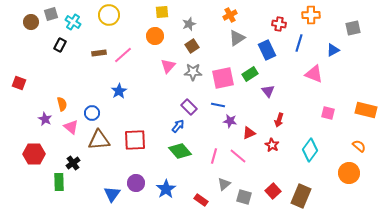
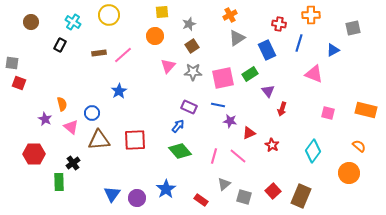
gray square at (51, 14): moved 39 px left, 49 px down; rotated 24 degrees clockwise
purple rectangle at (189, 107): rotated 21 degrees counterclockwise
red arrow at (279, 120): moved 3 px right, 11 px up
cyan diamond at (310, 150): moved 3 px right, 1 px down
purple circle at (136, 183): moved 1 px right, 15 px down
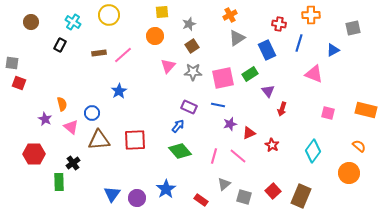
purple star at (230, 121): moved 3 px down; rotated 24 degrees counterclockwise
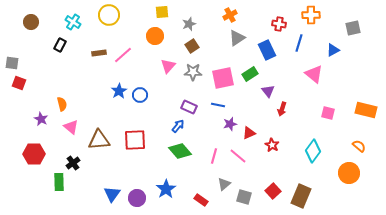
pink triangle at (314, 74): rotated 18 degrees clockwise
blue circle at (92, 113): moved 48 px right, 18 px up
purple star at (45, 119): moved 4 px left
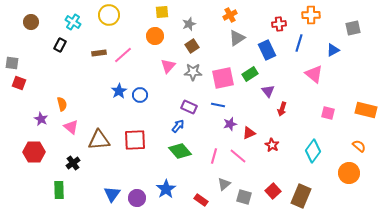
red cross at (279, 24): rotated 16 degrees counterclockwise
red hexagon at (34, 154): moved 2 px up
green rectangle at (59, 182): moved 8 px down
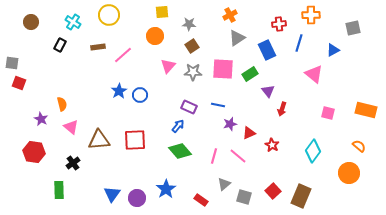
gray star at (189, 24): rotated 24 degrees clockwise
brown rectangle at (99, 53): moved 1 px left, 6 px up
pink square at (223, 78): moved 9 px up; rotated 15 degrees clockwise
red hexagon at (34, 152): rotated 10 degrees clockwise
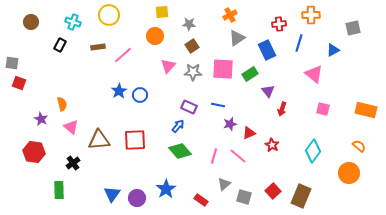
cyan cross at (73, 22): rotated 14 degrees counterclockwise
pink square at (328, 113): moved 5 px left, 4 px up
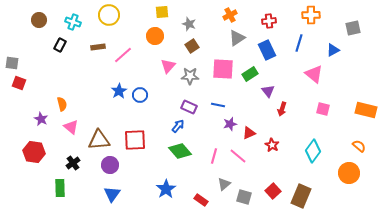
brown circle at (31, 22): moved 8 px right, 2 px up
gray star at (189, 24): rotated 16 degrees clockwise
red cross at (279, 24): moved 10 px left, 3 px up
gray star at (193, 72): moved 3 px left, 4 px down
green rectangle at (59, 190): moved 1 px right, 2 px up
purple circle at (137, 198): moved 27 px left, 33 px up
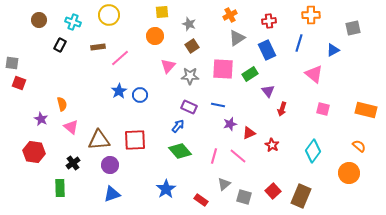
pink line at (123, 55): moved 3 px left, 3 px down
blue triangle at (112, 194): rotated 36 degrees clockwise
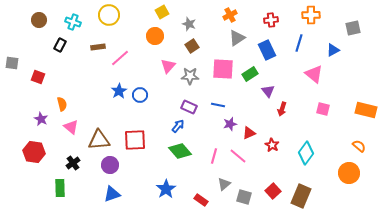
yellow square at (162, 12): rotated 24 degrees counterclockwise
red cross at (269, 21): moved 2 px right, 1 px up
red square at (19, 83): moved 19 px right, 6 px up
cyan diamond at (313, 151): moved 7 px left, 2 px down
